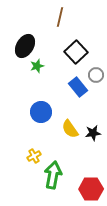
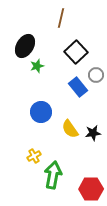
brown line: moved 1 px right, 1 px down
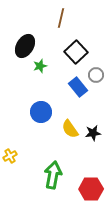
green star: moved 3 px right
yellow cross: moved 24 px left
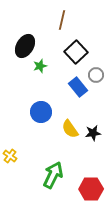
brown line: moved 1 px right, 2 px down
yellow cross: rotated 24 degrees counterclockwise
green arrow: rotated 16 degrees clockwise
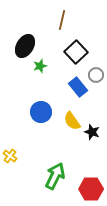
yellow semicircle: moved 2 px right, 8 px up
black star: moved 1 px left, 1 px up; rotated 28 degrees clockwise
green arrow: moved 2 px right, 1 px down
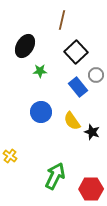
green star: moved 5 px down; rotated 16 degrees clockwise
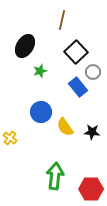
green star: rotated 16 degrees counterclockwise
gray circle: moved 3 px left, 3 px up
yellow semicircle: moved 7 px left, 6 px down
black star: rotated 14 degrees counterclockwise
yellow cross: moved 18 px up
green arrow: rotated 20 degrees counterclockwise
